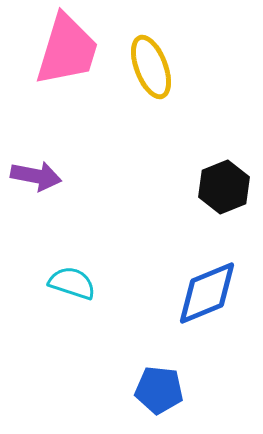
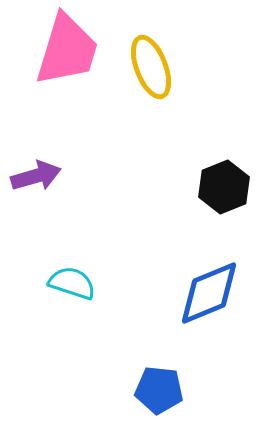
purple arrow: rotated 27 degrees counterclockwise
blue diamond: moved 2 px right
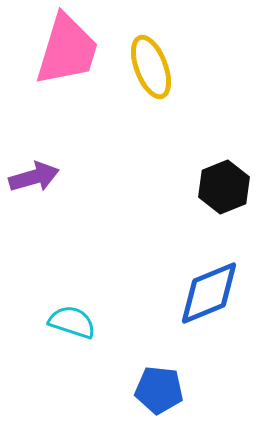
purple arrow: moved 2 px left, 1 px down
cyan semicircle: moved 39 px down
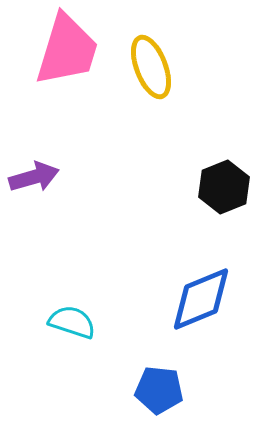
blue diamond: moved 8 px left, 6 px down
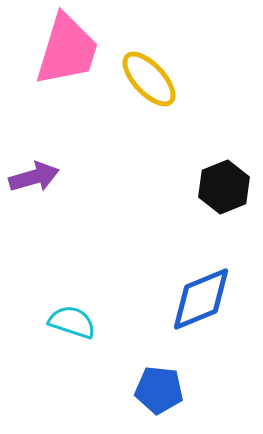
yellow ellipse: moved 2 px left, 12 px down; rotated 22 degrees counterclockwise
